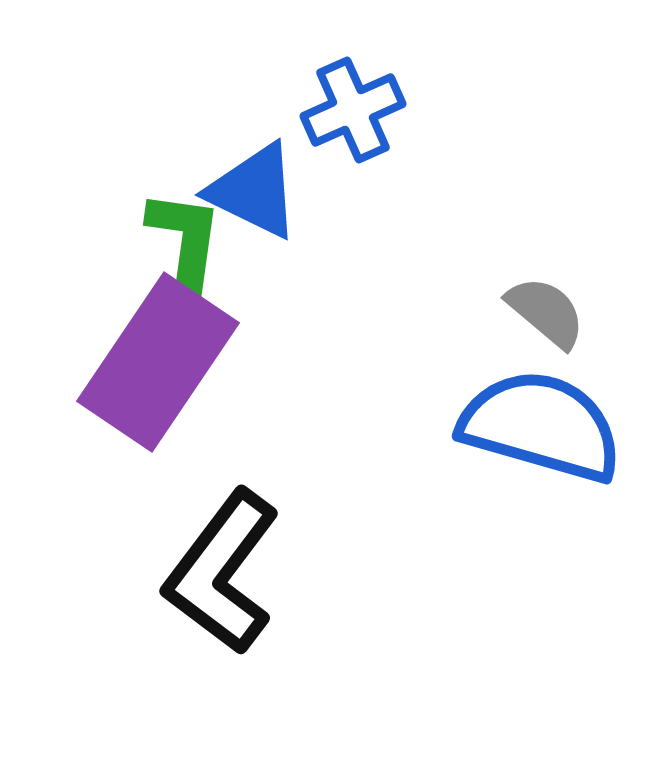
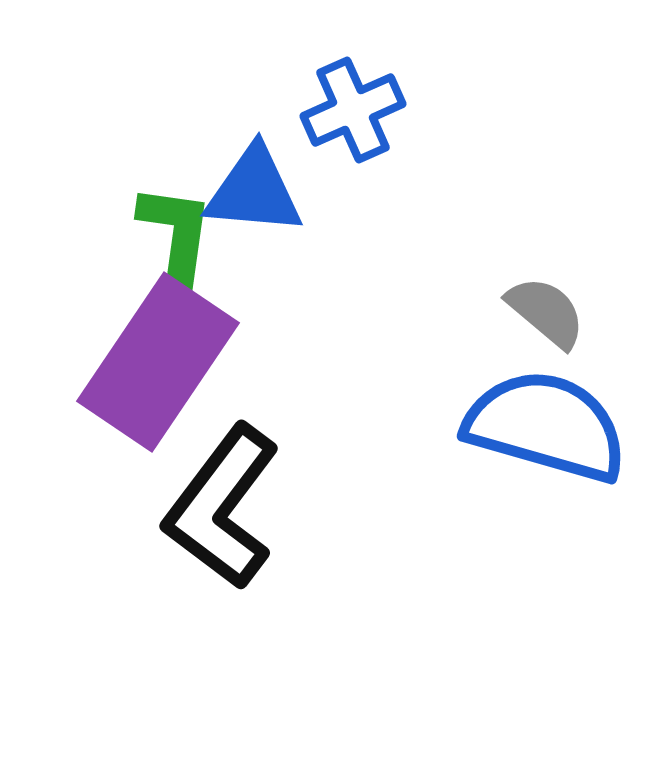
blue triangle: rotated 21 degrees counterclockwise
green L-shape: moved 9 px left, 6 px up
blue semicircle: moved 5 px right
black L-shape: moved 65 px up
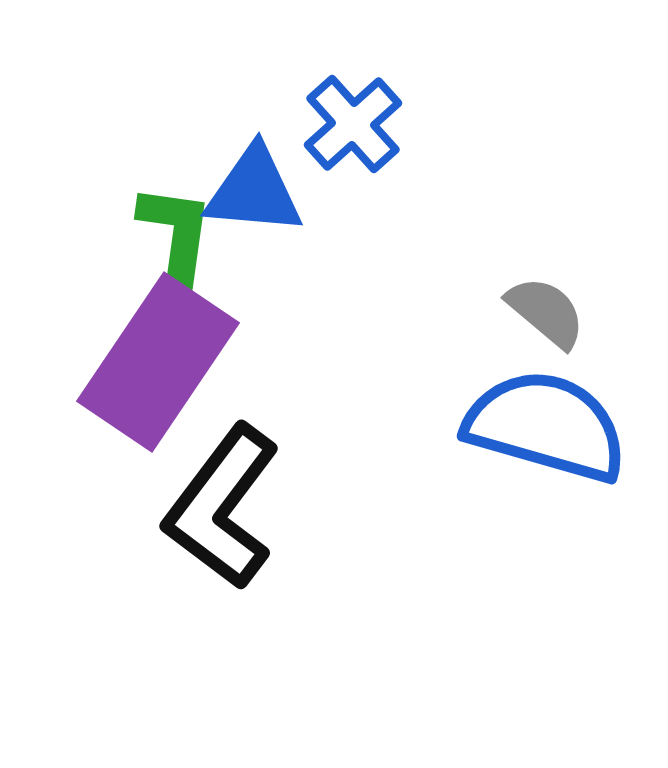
blue cross: moved 14 px down; rotated 18 degrees counterclockwise
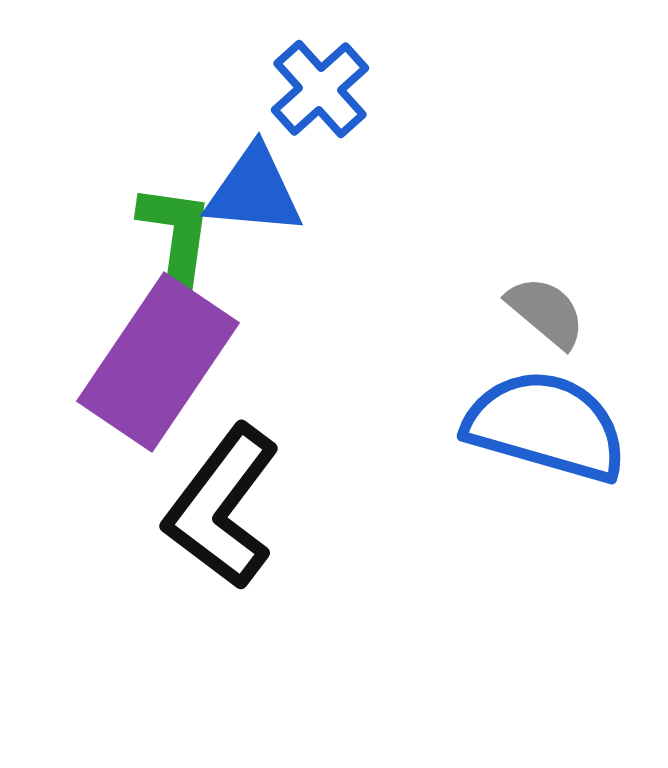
blue cross: moved 33 px left, 35 px up
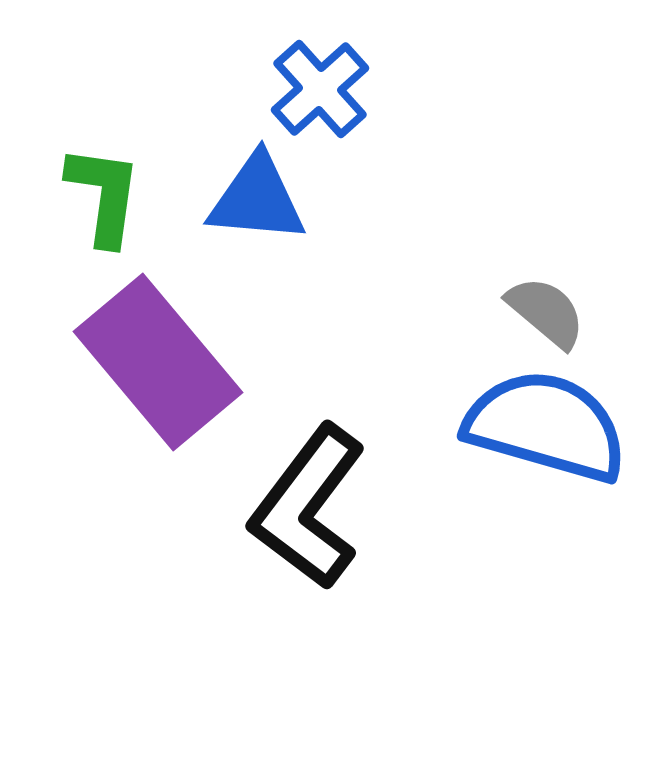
blue triangle: moved 3 px right, 8 px down
green L-shape: moved 72 px left, 39 px up
purple rectangle: rotated 74 degrees counterclockwise
black L-shape: moved 86 px right
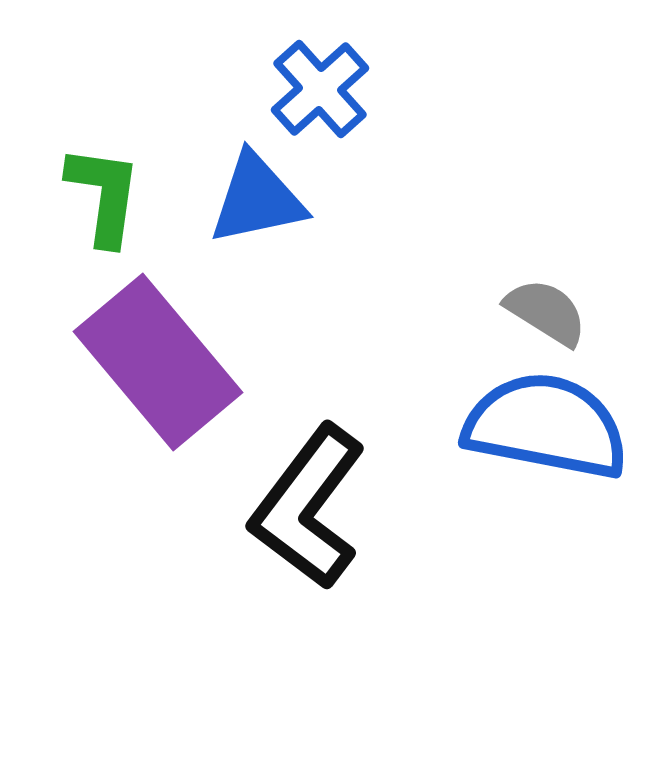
blue triangle: rotated 17 degrees counterclockwise
gray semicircle: rotated 8 degrees counterclockwise
blue semicircle: rotated 5 degrees counterclockwise
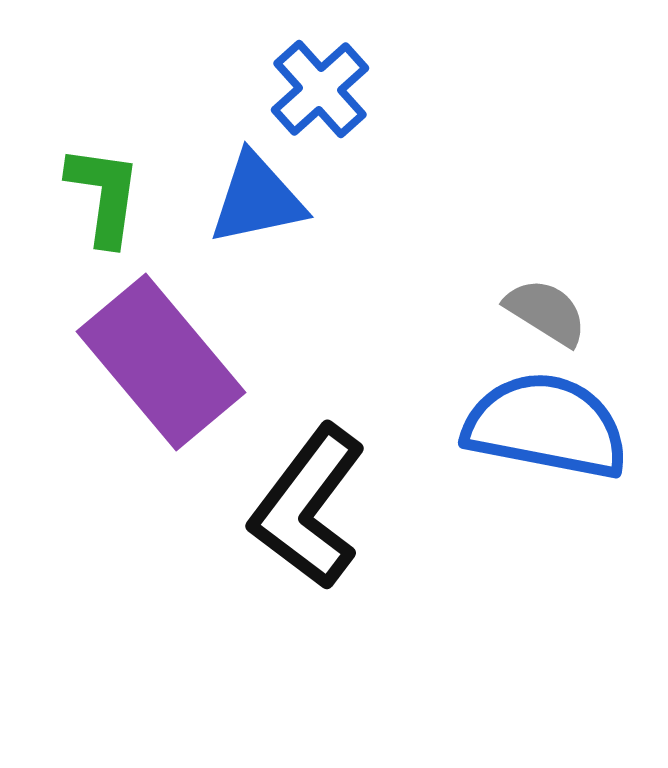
purple rectangle: moved 3 px right
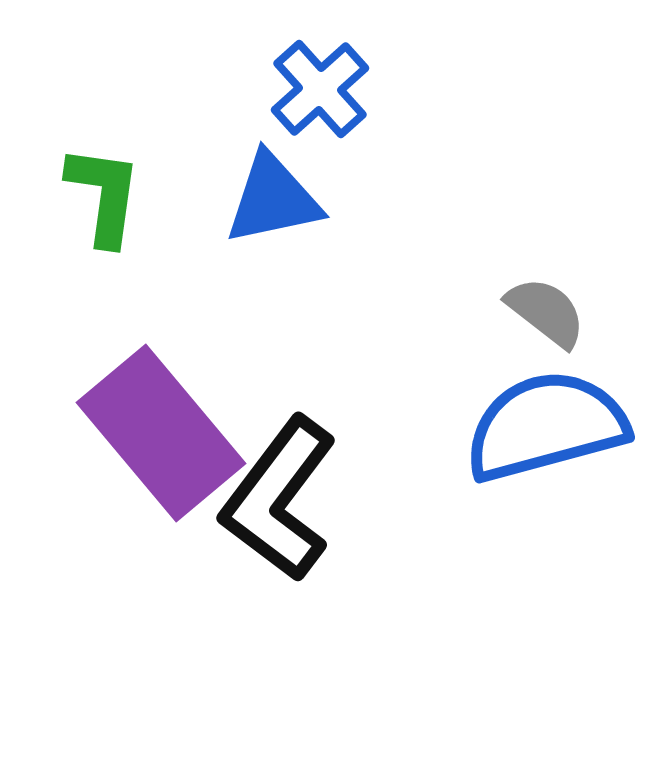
blue triangle: moved 16 px right
gray semicircle: rotated 6 degrees clockwise
purple rectangle: moved 71 px down
blue semicircle: rotated 26 degrees counterclockwise
black L-shape: moved 29 px left, 8 px up
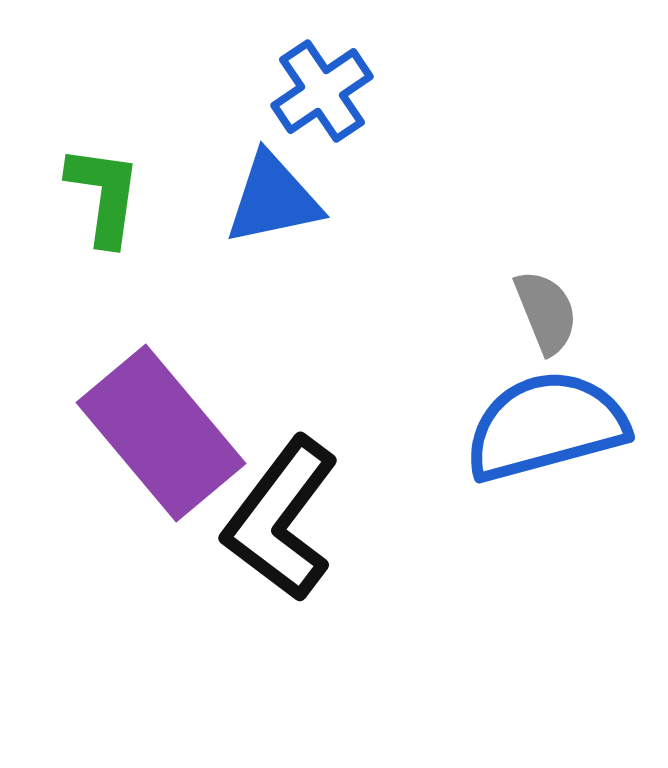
blue cross: moved 2 px right, 2 px down; rotated 8 degrees clockwise
gray semicircle: rotated 30 degrees clockwise
black L-shape: moved 2 px right, 20 px down
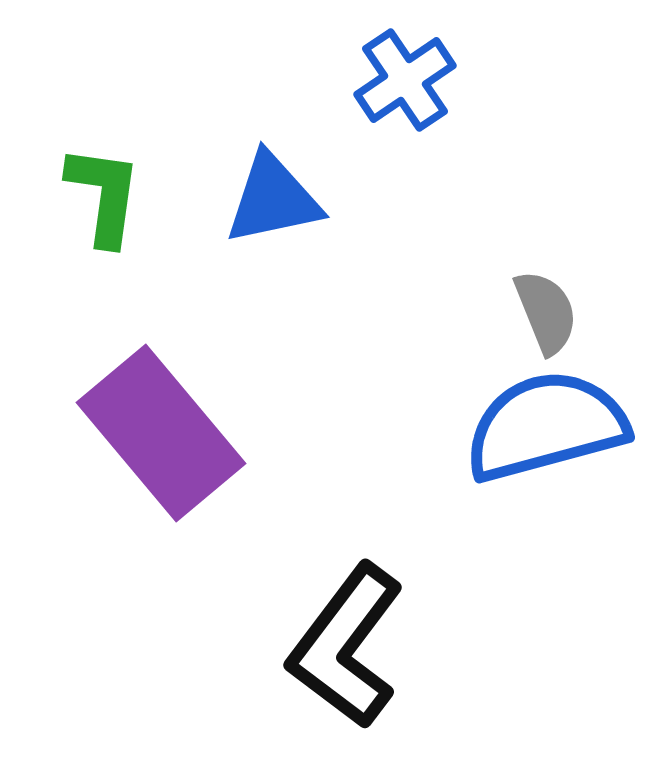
blue cross: moved 83 px right, 11 px up
black L-shape: moved 65 px right, 127 px down
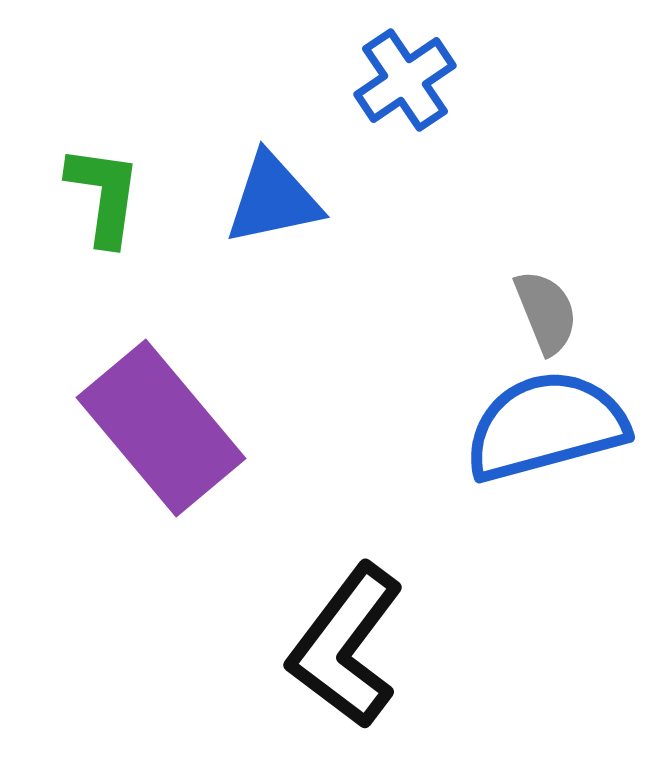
purple rectangle: moved 5 px up
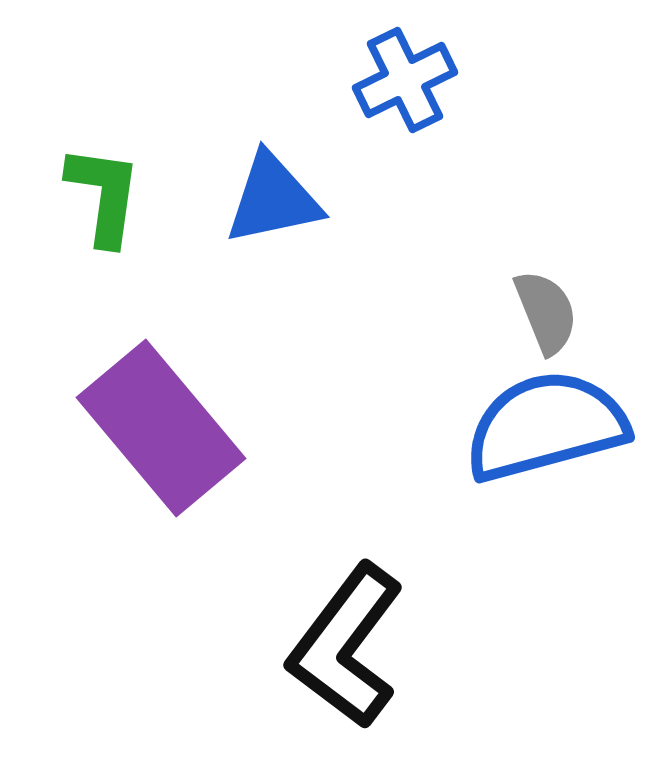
blue cross: rotated 8 degrees clockwise
